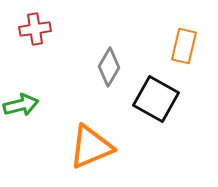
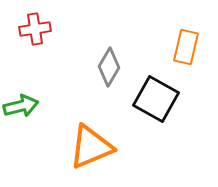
orange rectangle: moved 2 px right, 1 px down
green arrow: moved 1 px down
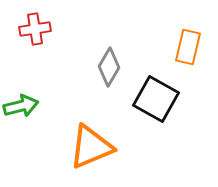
orange rectangle: moved 2 px right
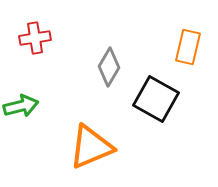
red cross: moved 9 px down
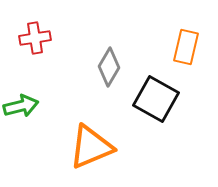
orange rectangle: moved 2 px left
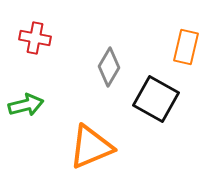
red cross: rotated 20 degrees clockwise
green arrow: moved 5 px right, 1 px up
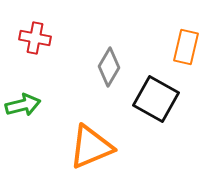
green arrow: moved 3 px left
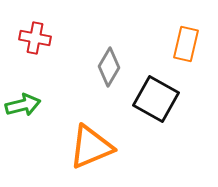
orange rectangle: moved 3 px up
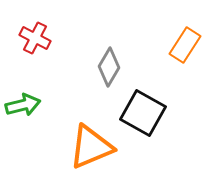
red cross: rotated 16 degrees clockwise
orange rectangle: moved 1 px left, 1 px down; rotated 20 degrees clockwise
black square: moved 13 px left, 14 px down
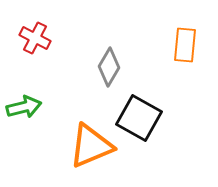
orange rectangle: rotated 28 degrees counterclockwise
green arrow: moved 1 px right, 2 px down
black square: moved 4 px left, 5 px down
orange triangle: moved 1 px up
